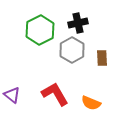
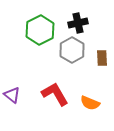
orange semicircle: moved 1 px left
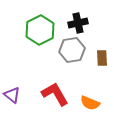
gray hexagon: rotated 20 degrees clockwise
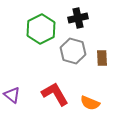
black cross: moved 5 px up
green hexagon: moved 1 px right, 1 px up
gray hexagon: moved 1 px right, 1 px down; rotated 25 degrees clockwise
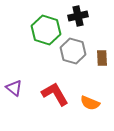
black cross: moved 2 px up
green hexagon: moved 5 px right, 1 px down; rotated 16 degrees counterclockwise
purple triangle: moved 2 px right, 7 px up
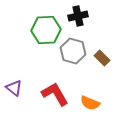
green hexagon: rotated 20 degrees counterclockwise
brown rectangle: rotated 42 degrees counterclockwise
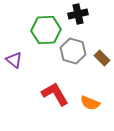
black cross: moved 2 px up
purple triangle: moved 28 px up
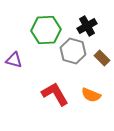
black cross: moved 9 px right, 12 px down; rotated 18 degrees counterclockwise
purple triangle: rotated 24 degrees counterclockwise
orange semicircle: moved 1 px right, 8 px up
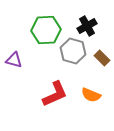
red L-shape: rotated 96 degrees clockwise
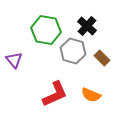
black cross: rotated 18 degrees counterclockwise
green hexagon: rotated 12 degrees clockwise
purple triangle: rotated 36 degrees clockwise
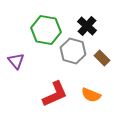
purple triangle: moved 2 px right, 1 px down
